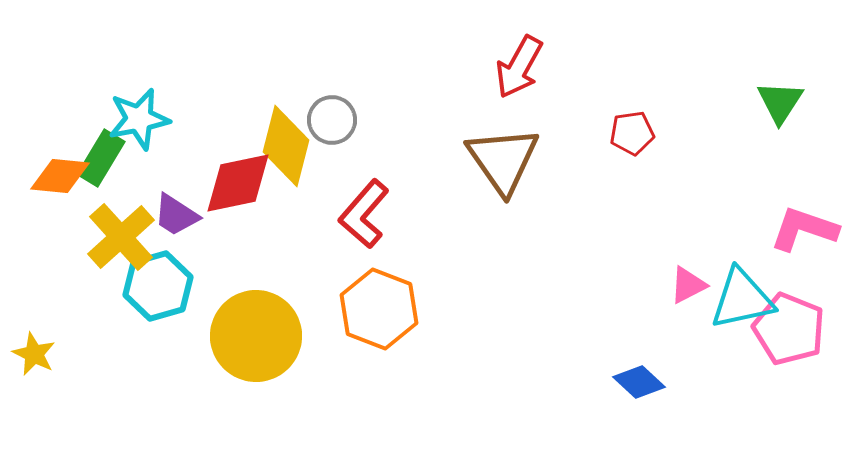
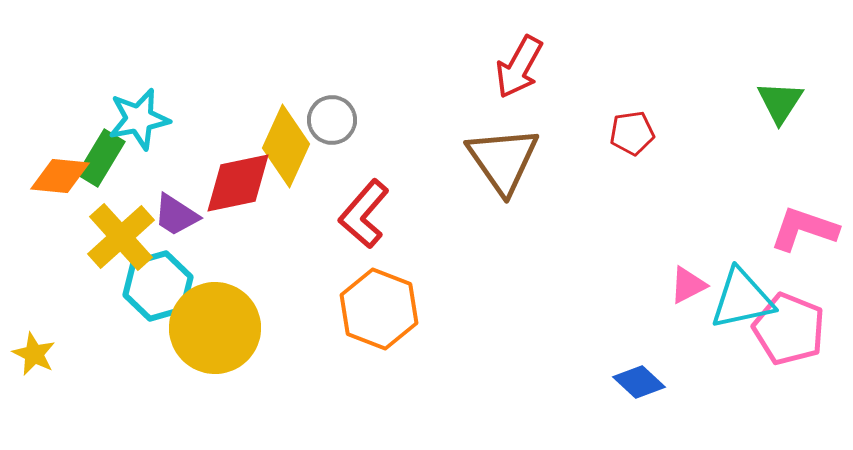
yellow diamond: rotated 10 degrees clockwise
yellow circle: moved 41 px left, 8 px up
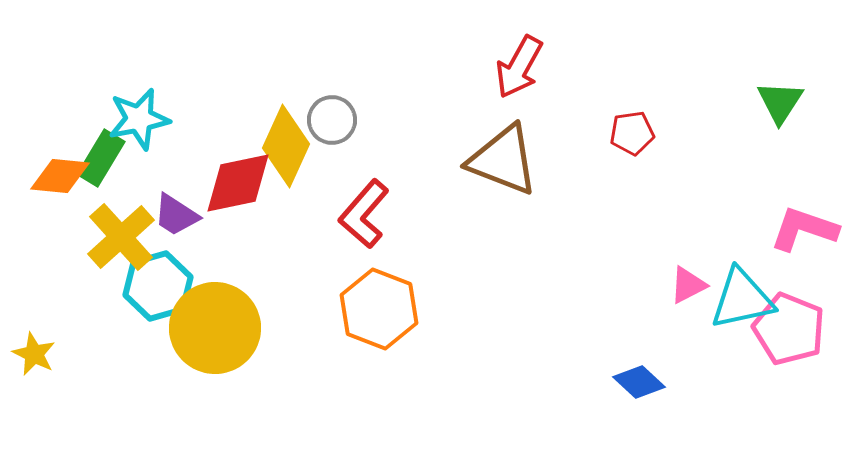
brown triangle: rotated 34 degrees counterclockwise
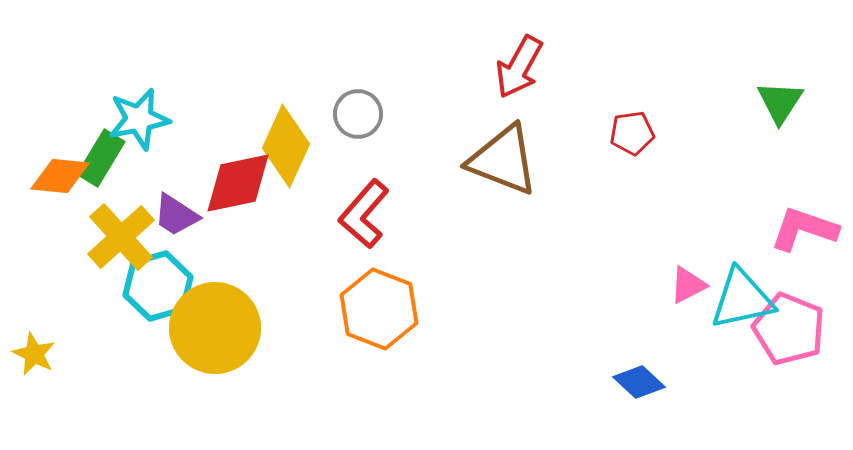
gray circle: moved 26 px right, 6 px up
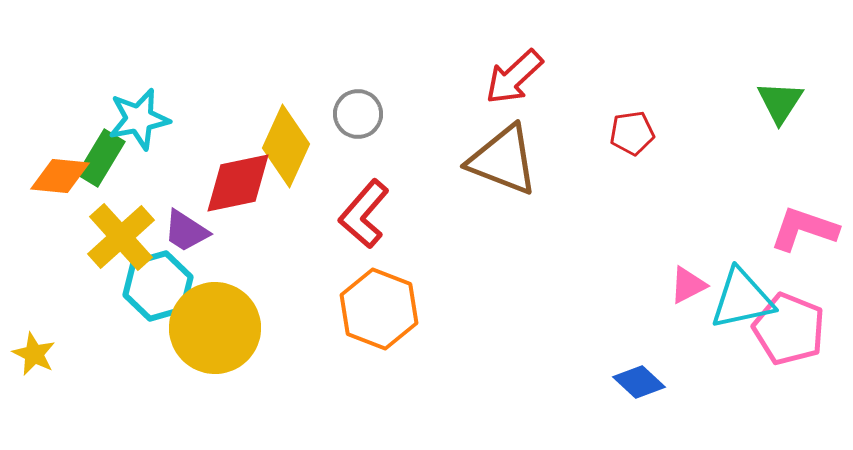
red arrow: moved 5 px left, 10 px down; rotated 18 degrees clockwise
purple trapezoid: moved 10 px right, 16 px down
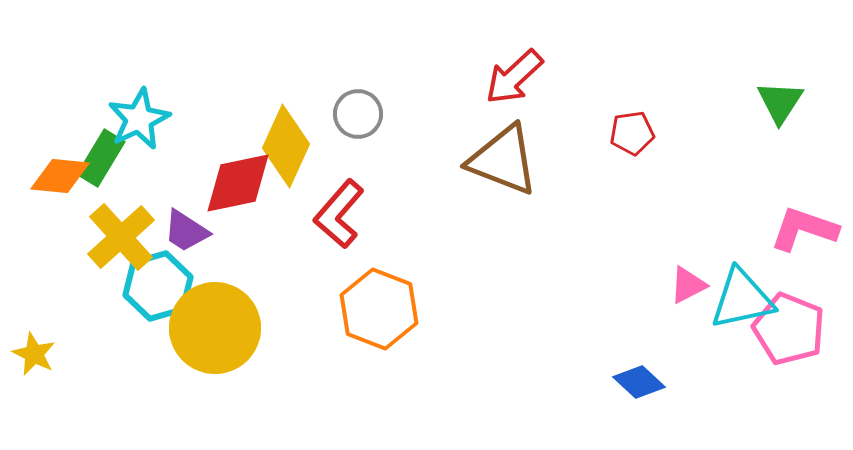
cyan star: rotated 14 degrees counterclockwise
red L-shape: moved 25 px left
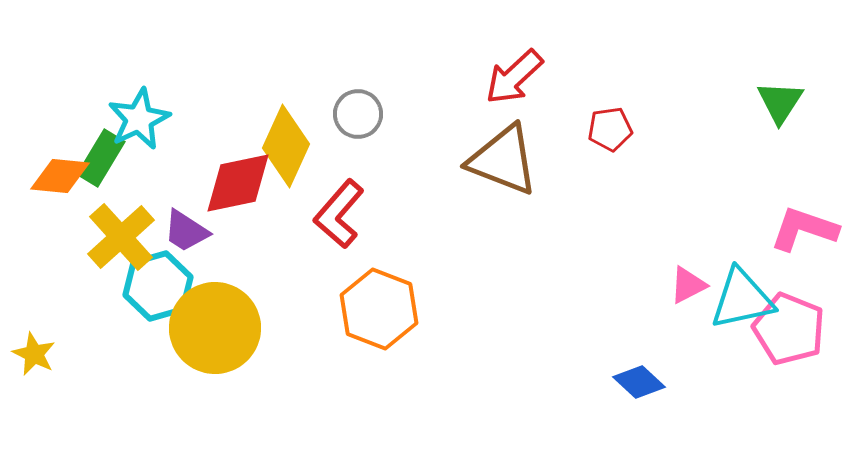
red pentagon: moved 22 px left, 4 px up
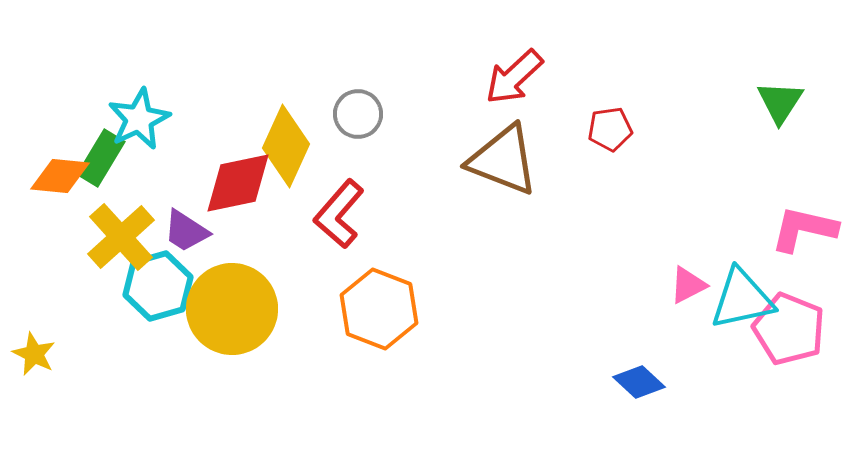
pink L-shape: rotated 6 degrees counterclockwise
yellow circle: moved 17 px right, 19 px up
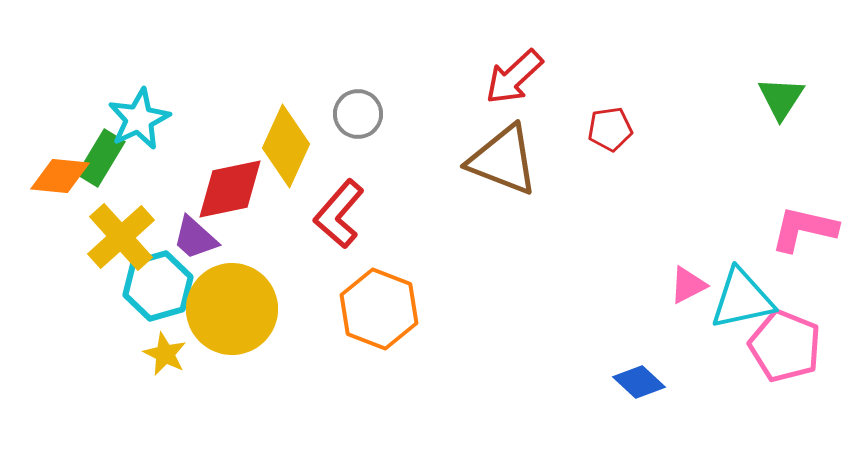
green triangle: moved 1 px right, 4 px up
red diamond: moved 8 px left, 6 px down
purple trapezoid: moved 9 px right, 7 px down; rotated 9 degrees clockwise
pink pentagon: moved 4 px left, 17 px down
yellow star: moved 131 px right
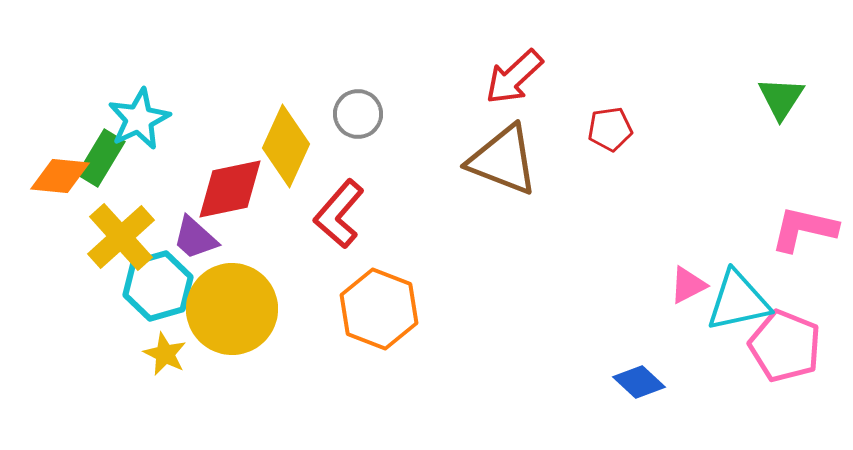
cyan triangle: moved 4 px left, 2 px down
